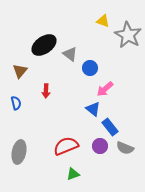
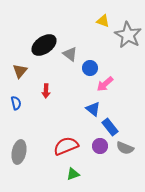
pink arrow: moved 5 px up
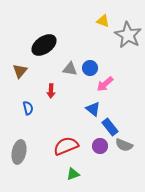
gray triangle: moved 15 px down; rotated 28 degrees counterclockwise
red arrow: moved 5 px right
blue semicircle: moved 12 px right, 5 px down
gray semicircle: moved 1 px left, 3 px up
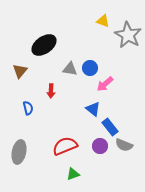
red semicircle: moved 1 px left
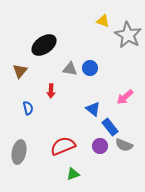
pink arrow: moved 20 px right, 13 px down
red semicircle: moved 2 px left
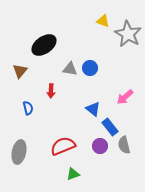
gray star: moved 1 px up
gray semicircle: rotated 54 degrees clockwise
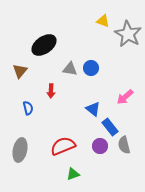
blue circle: moved 1 px right
gray ellipse: moved 1 px right, 2 px up
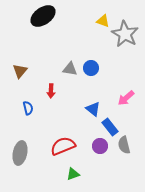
gray star: moved 3 px left
black ellipse: moved 1 px left, 29 px up
pink arrow: moved 1 px right, 1 px down
gray ellipse: moved 3 px down
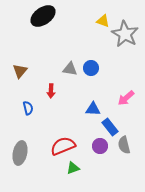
blue triangle: rotated 35 degrees counterclockwise
green triangle: moved 6 px up
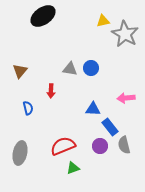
yellow triangle: rotated 32 degrees counterclockwise
pink arrow: rotated 36 degrees clockwise
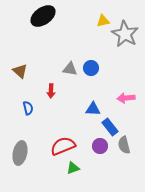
brown triangle: rotated 28 degrees counterclockwise
